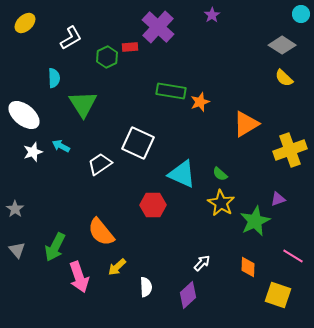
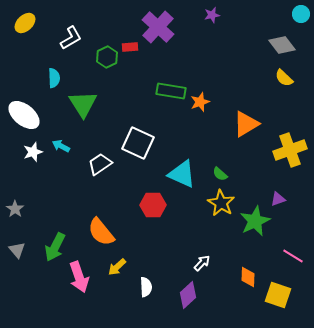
purple star: rotated 21 degrees clockwise
gray diamond: rotated 20 degrees clockwise
orange diamond: moved 10 px down
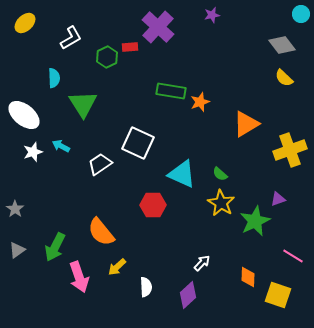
gray triangle: rotated 36 degrees clockwise
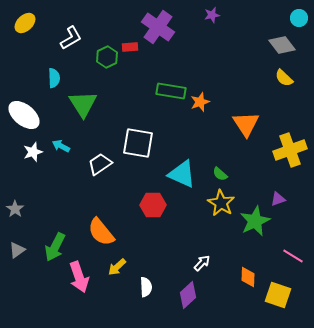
cyan circle: moved 2 px left, 4 px down
purple cross: rotated 8 degrees counterclockwise
orange triangle: rotated 32 degrees counterclockwise
white square: rotated 16 degrees counterclockwise
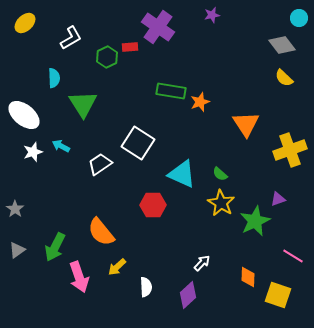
white square: rotated 24 degrees clockwise
